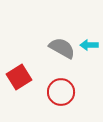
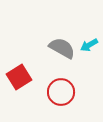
cyan arrow: rotated 30 degrees counterclockwise
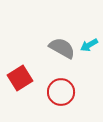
red square: moved 1 px right, 1 px down
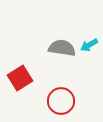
gray semicircle: rotated 20 degrees counterclockwise
red circle: moved 9 px down
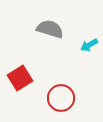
gray semicircle: moved 12 px left, 19 px up; rotated 8 degrees clockwise
red circle: moved 3 px up
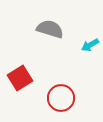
cyan arrow: moved 1 px right
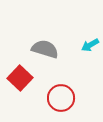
gray semicircle: moved 5 px left, 20 px down
red square: rotated 15 degrees counterclockwise
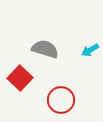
cyan arrow: moved 5 px down
red circle: moved 2 px down
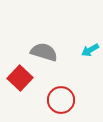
gray semicircle: moved 1 px left, 3 px down
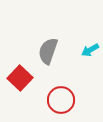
gray semicircle: moved 4 px right, 1 px up; rotated 88 degrees counterclockwise
